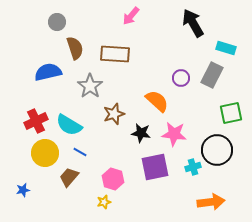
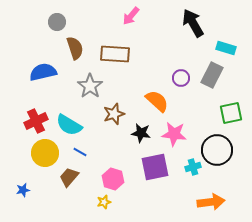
blue semicircle: moved 5 px left
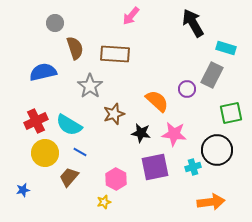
gray circle: moved 2 px left, 1 px down
purple circle: moved 6 px right, 11 px down
pink hexagon: moved 3 px right; rotated 10 degrees clockwise
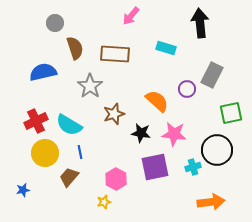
black arrow: moved 7 px right; rotated 24 degrees clockwise
cyan rectangle: moved 60 px left
blue line: rotated 48 degrees clockwise
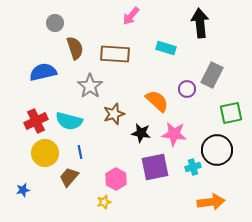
cyan semicircle: moved 4 px up; rotated 16 degrees counterclockwise
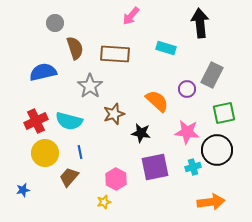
green square: moved 7 px left
pink star: moved 13 px right, 2 px up
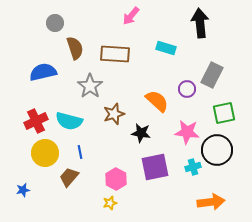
yellow star: moved 6 px right, 1 px down
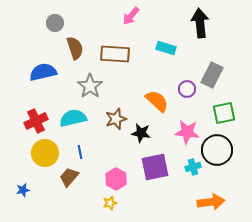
brown star: moved 2 px right, 5 px down
cyan semicircle: moved 4 px right, 3 px up; rotated 152 degrees clockwise
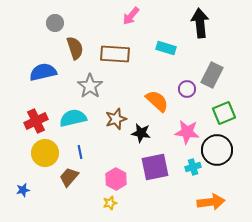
green square: rotated 10 degrees counterclockwise
